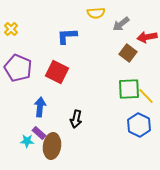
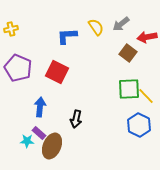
yellow semicircle: moved 14 px down; rotated 120 degrees counterclockwise
yellow cross: rotated 32 degrees clockwise
brown ellipse: rotated 15 degrees clockwise
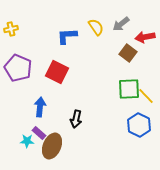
red arrow: moved 2 px left
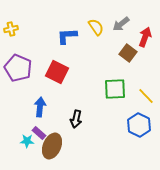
red arrow: rotated 120 degrees clockwise
green square: moved 14 px left
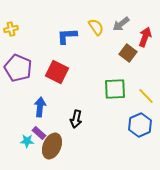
blue hexagon: moved 1 px right; rotated 10 degrees clockwise
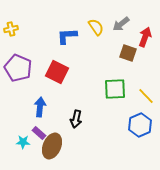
brown square: rotated 18 degrees counterclockwise
cyan star: moved 4 px left, 1 px down
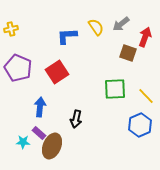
red square: rotated 30 degrees clockwise
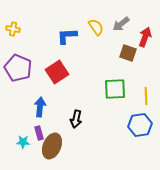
yellow cross: moved 2 px right; rotated 24 degrees clockwise
yellow line: rotated 42 degrees clockwise
blue hexagon: rotated 15 degrees clockwise
purple rectangle: rotated 32 degrees clockwise
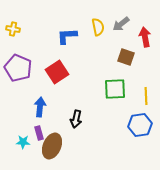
yellow semicircle: moved 2 px right; rotated 24 degrees clockwise
red arrow: rotated 30 degrees counterclockwise
brown square: moved 2 px left, 4 px down
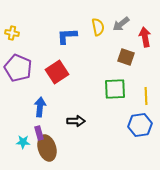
yellow cross: moved 1 px left, 4 px down
black arrow: moved 2 px down; rotated 102 degrees counterclockwise
brown ellipse: moved 5 px left, 2 px down; rotated 40 degrees counterclockwise
